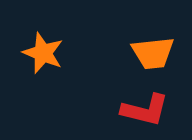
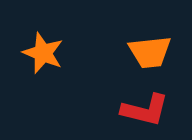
orange trapezoid: moved 3 px left, 1 px up
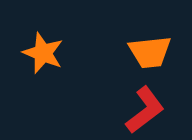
red L-shape: rotated 51 degrees counterclockwise
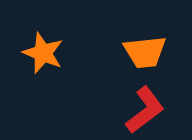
orange trapezoid: moved 5 px left
